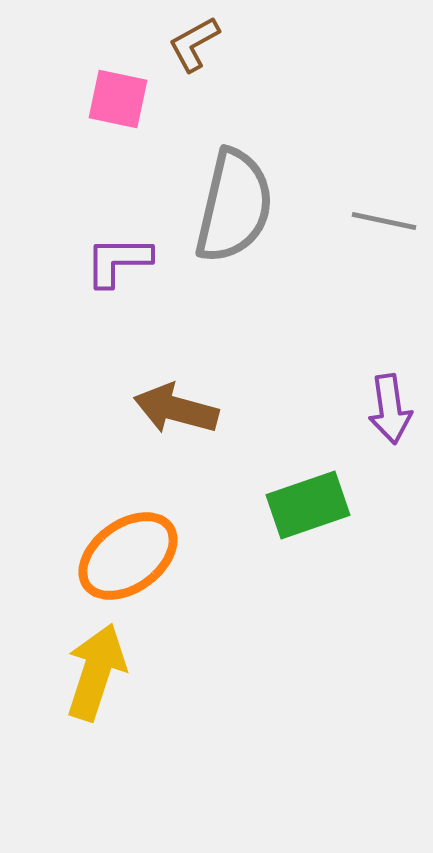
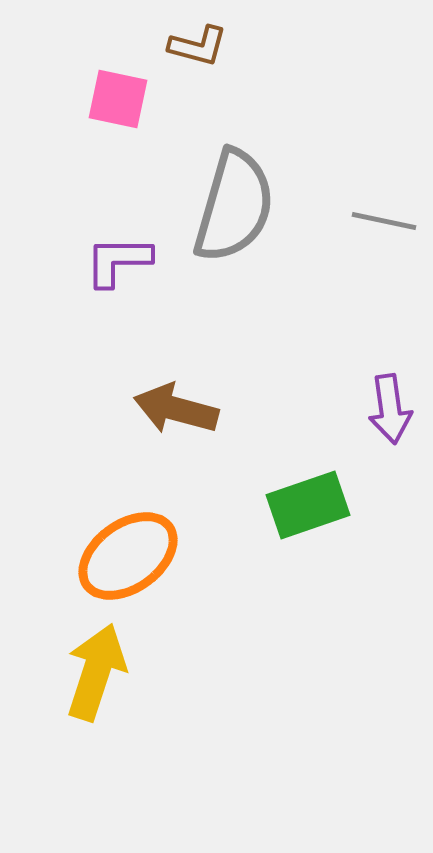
brown L-shape: moved 4 px right, 2 px down; rotated 136 degrees counterclockwise
gray semicircle: rotated 3 degrees clockwise
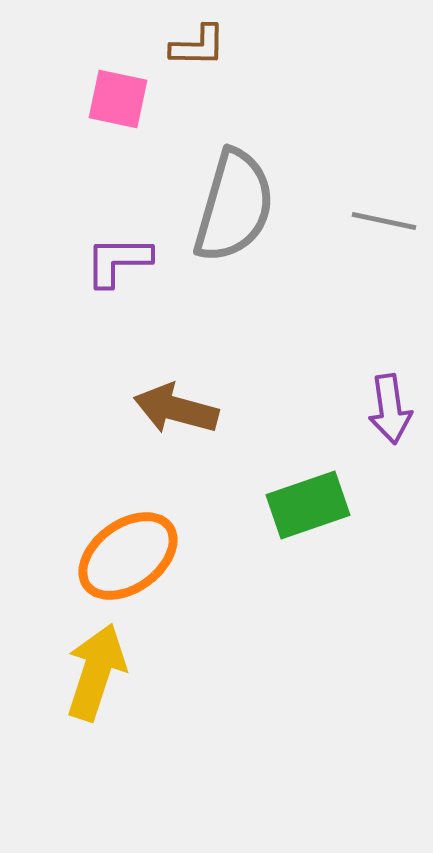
brown L-shape: rotated 14 degrees counterclockwise
